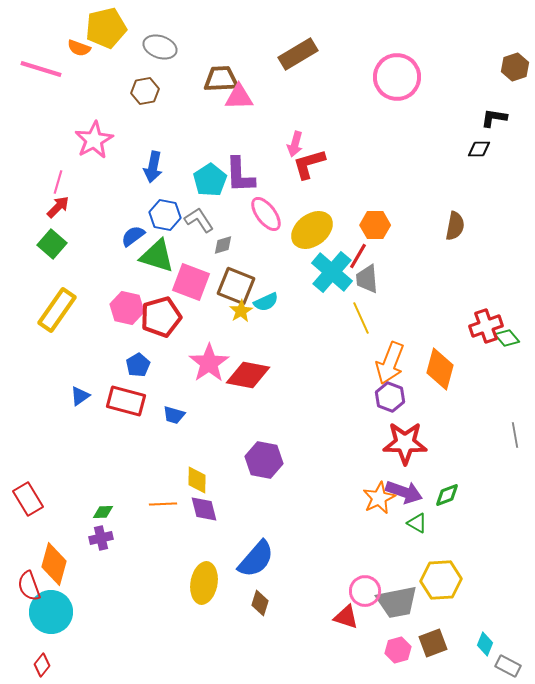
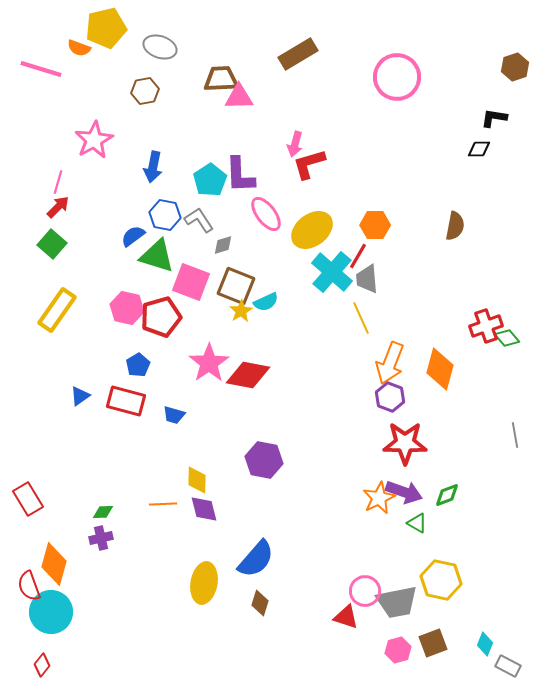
yellow hexagon at (441, 580): rotated 15 degrees clockwise
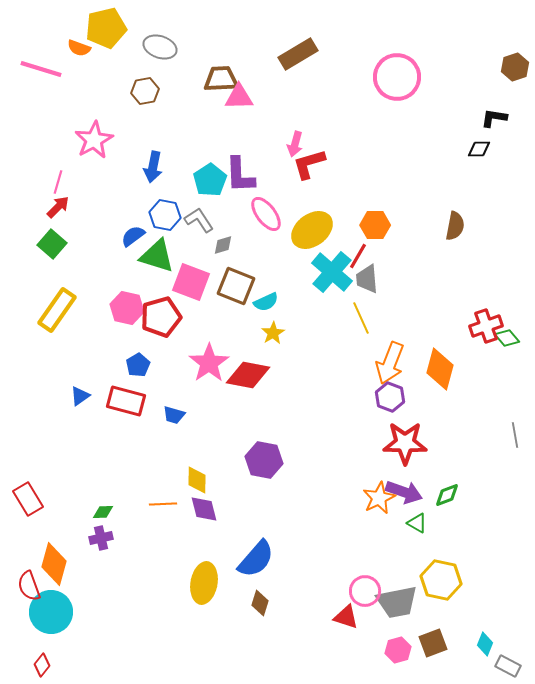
yellow star at (241, 311): moved 32 px right, 22 px down
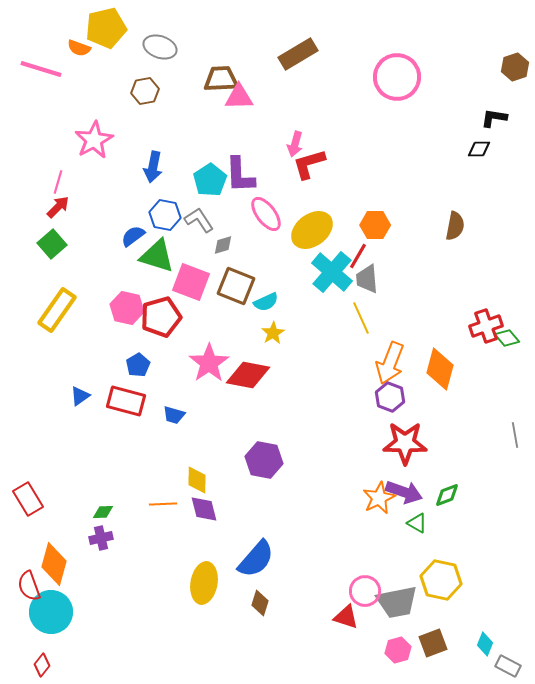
green square at (52, 244): rotated 8 degrees clockwise
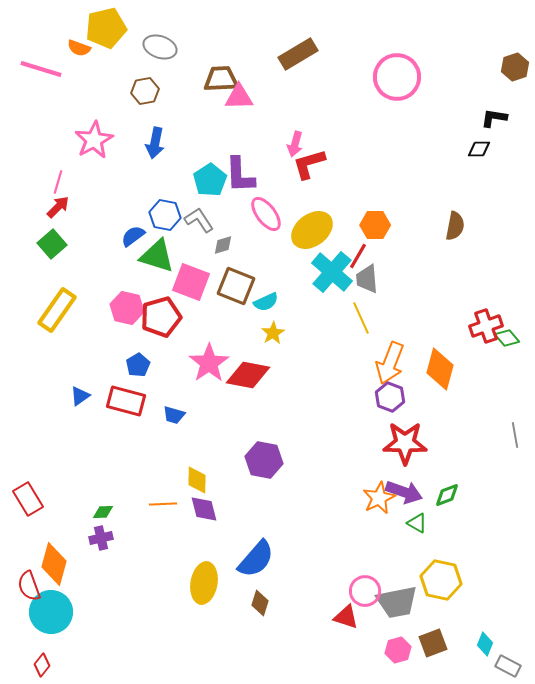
blue arrow at (153, 167): moved 2 px right, 24 px up
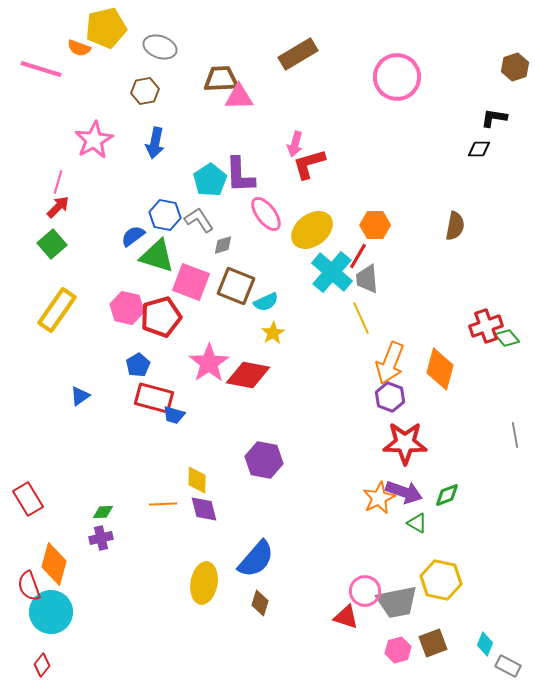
red rectangle at (126, 401): moved 28 px right, 3 px up
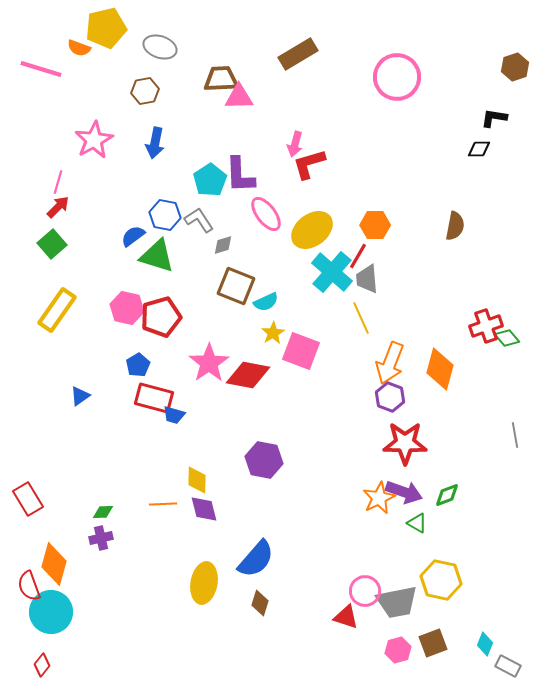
pink square at (191, 282): moved 110 px right, 69 px down
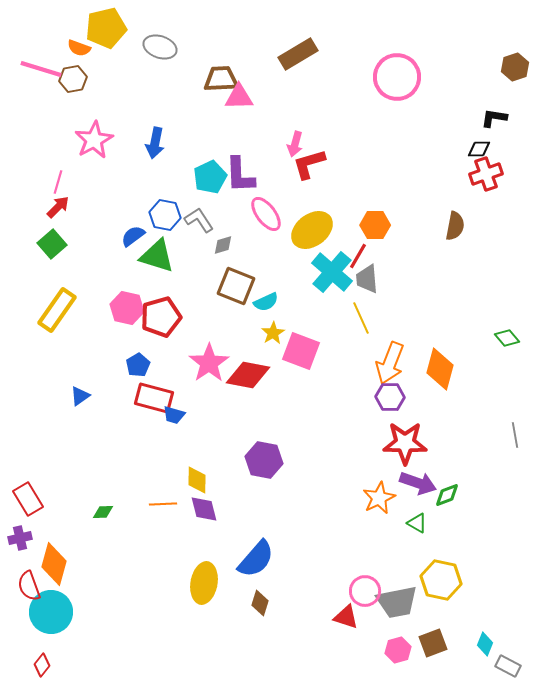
brown hexagon at (145, 91): moved 72 px left, 12 px up
cyan pentagon at (210, 180): moved 3 px up; rotated 8 degrees clockwise
red cross at (486, 326): moved 152 px up
purple hexagon at (390, 397): rotated 20 degrees counterclockwise
purple arrow at (404, 492): moved 14 px right, 9 px up
purple cross at (101, 538): moved 81 px left
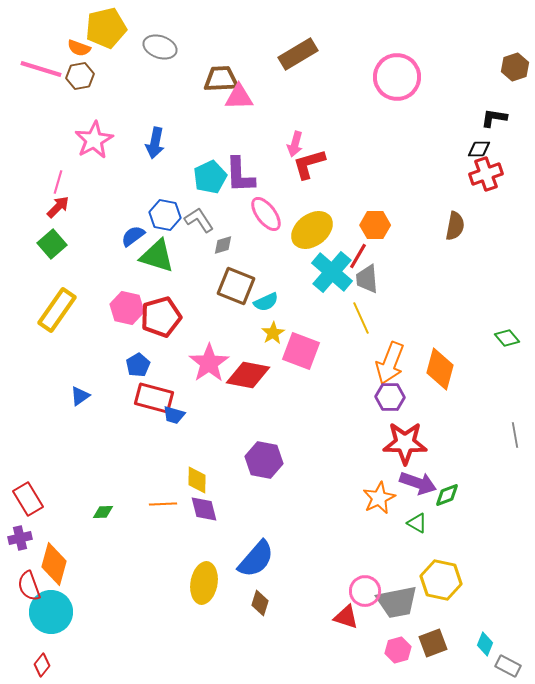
brown hexagon at (73, 79): moved 7 px right, 3 px up
